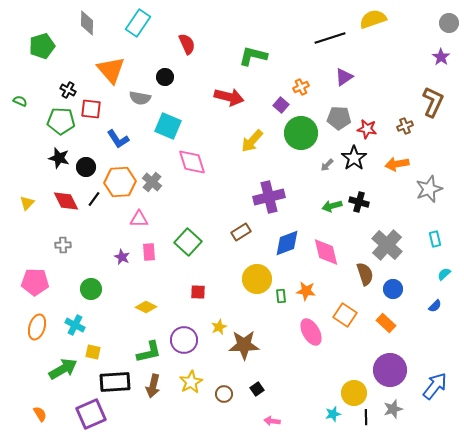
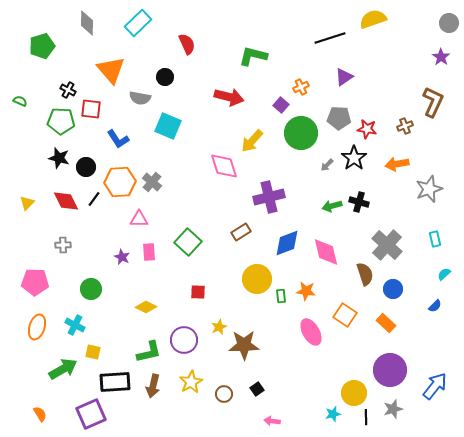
cyan rectangle at (138, 23): rotated 12 degrees clockwise
pink diamond at (192, 162): moved 32 px right, 4 px down
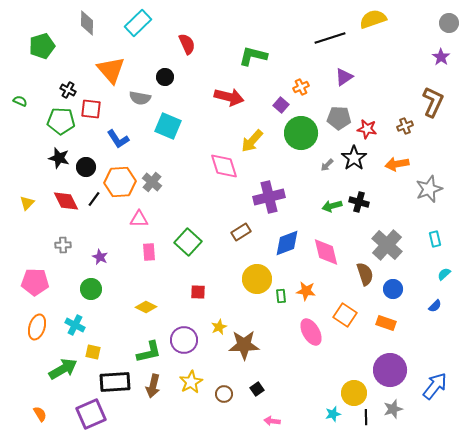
purple star at (122, 257): moved 22 px left
orange rectangle at (386, 323): rotated 24 degrees counterclockwise
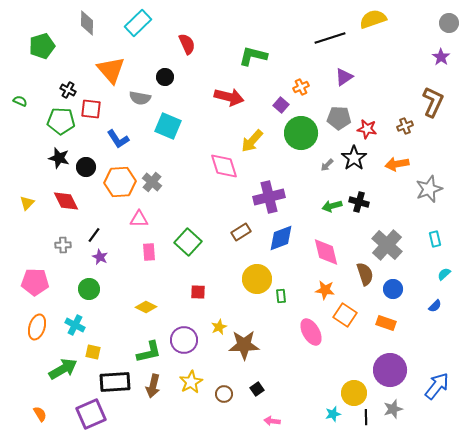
black line at (94, 199): moved 36 px down
blue diamond at (287, 243): moved 6 px left, 5 px up
green circle at (91, 289): moved 2 px left
orange star at (306, 291): moved 19 px right, 1 px up
blue arrow at (435, 386): moved 2 px right
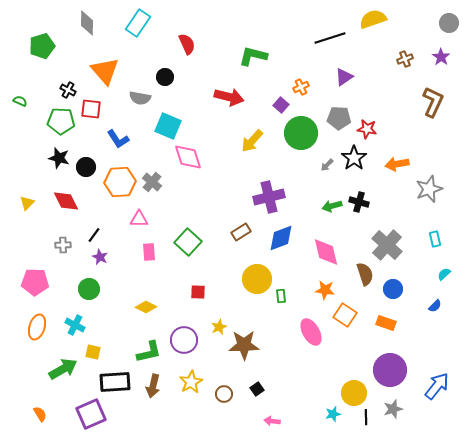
cyan rectangle at (138, 23): rotated 12 degrees counterclockwise
orange triangle at (111, 70): moved 6 px left, 1 px down
brown cross at (405, 126): moved 67 px up
pink diamond at (224, 166): moved 36 px left, 9 px up
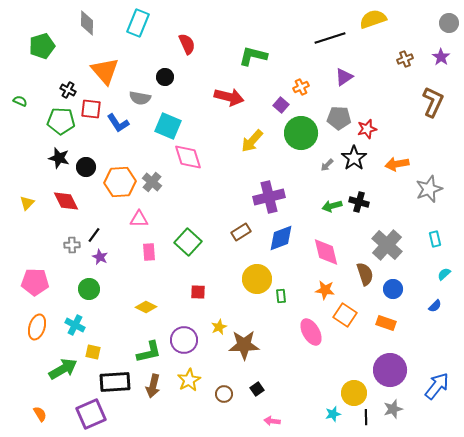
cyan rectangle at (138, 23): rotated 12 degrees counterclockwise
red star at (367, 129): rotated 24 degrees counterclockwise
blue L-shape at (118, 139): moved 16 px up
gray cross at (63, 245): moved 9 px right
yellow star at (191, 382): moved 2 px left, 2 px up
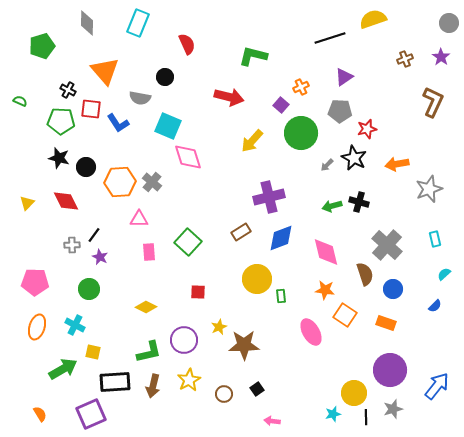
gray pentagon at (339, 118): moved 1 px right, 7 px up
black star at (354, 158): rotated 10 degrees counterclockwise
